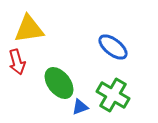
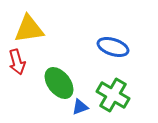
blue ellipse: rotated 20 degrees counterclockwise
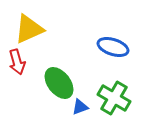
yellow triangle: rotated 16 degrees counterclockwise
green cross: moved 1 px right, 3 px down
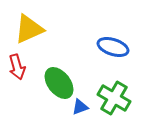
red arrow: moved 5 px down
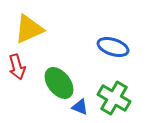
blue triangle: rotated 42 degrees clockwise
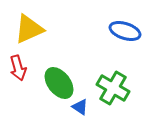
blue ellipse: moved 12 px right, 16 px up
red arrow: moved 1 px right, 1 px down
green cross: moved 1 px left, 10 px up
blue triangle: rotated 12 degrees clockwise
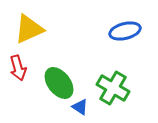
blue ellipse: rotated 32 degrees counterclockwise
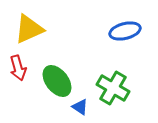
green ellipse: moved 2 px left, 2 px up
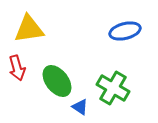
yellow triangle: rotated 16 degrees clockwise
red arrow: moved 1 px left
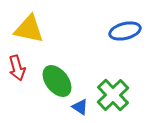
yellow triangle: rotated 20 degrees clockwise
green cross: moved 7 px down; rotated 16 degrees clockwise
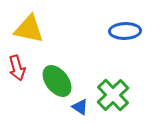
blue ellipse: rotated 12 degrees clockwise
